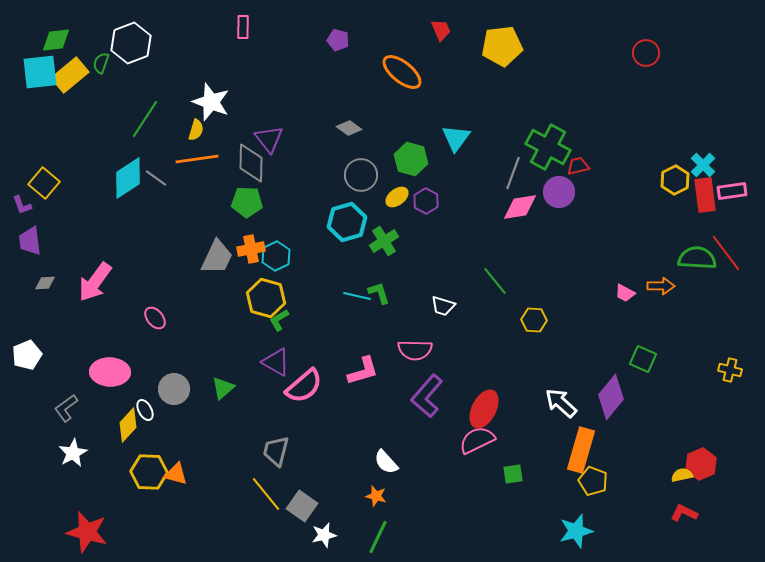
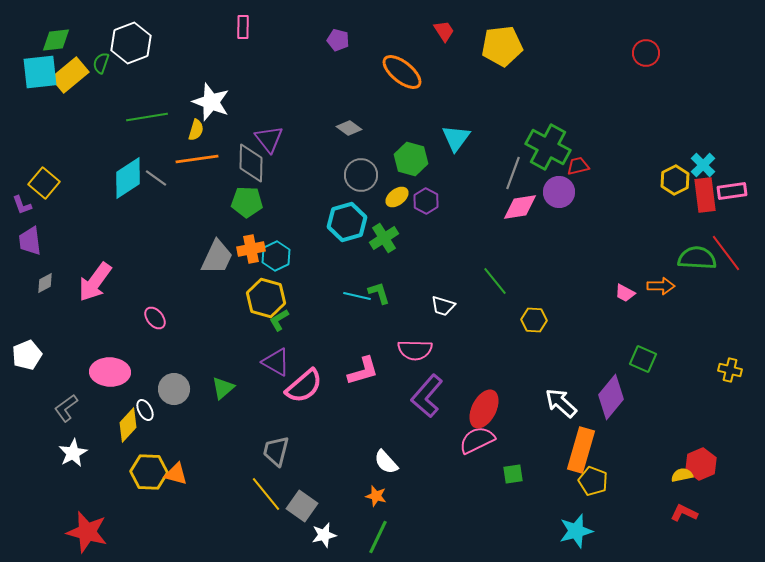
red trapezoid at (441, 30): moved 3 px right, 1 px down; rotated 10 degrees counterclockwise
green line at (145, 119): moved 2 px right, 2 px up; rotated 48 degrees clockwise
green cross at (384, 241): moved 3 px up
gray diamond at (45, 283): rotated 25 degrees counterclockwise
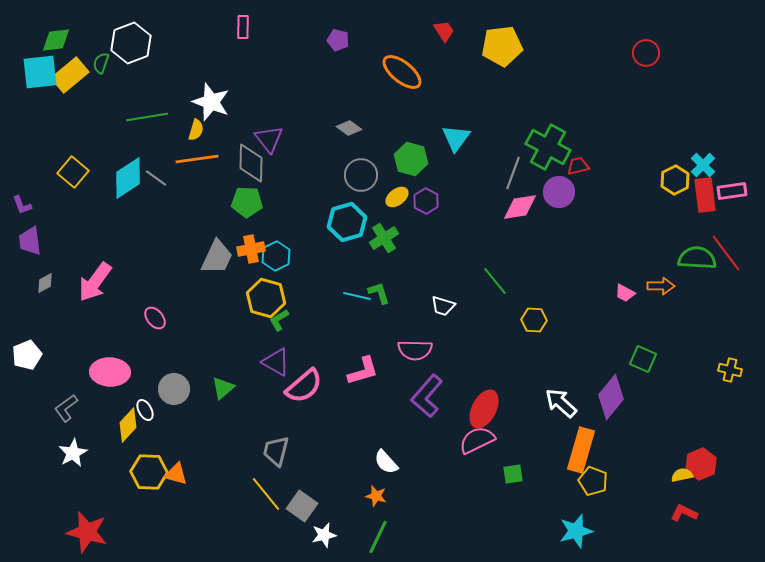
yellow square at (44, 183): moved 29 px right, 11 px up
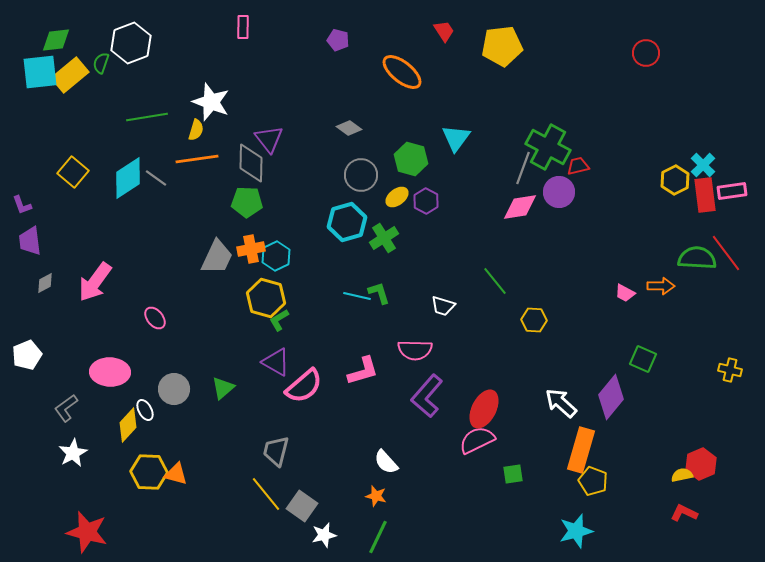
gray line at (513, 173): moved 10 px right, 5 px up
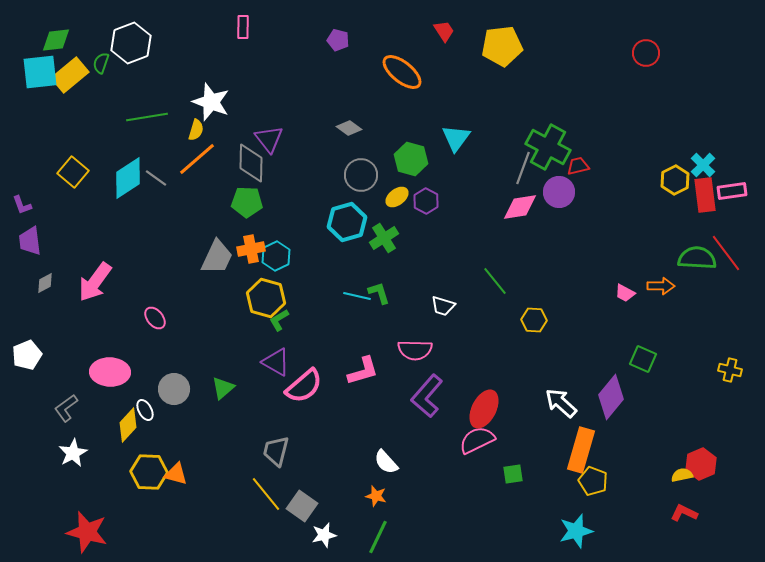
orange line at (197, 159): rotated 33 degrees counterclockwise
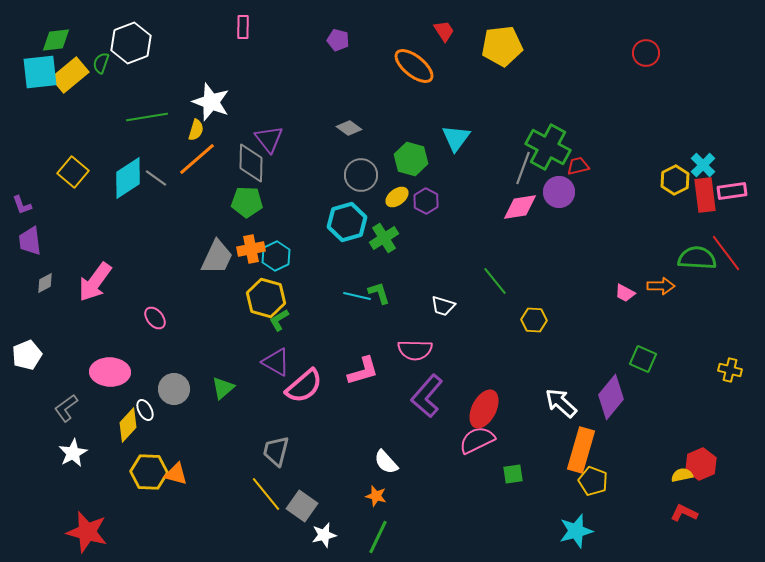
orange ellipse at (402, 72): moved 12 px right, 6 px up
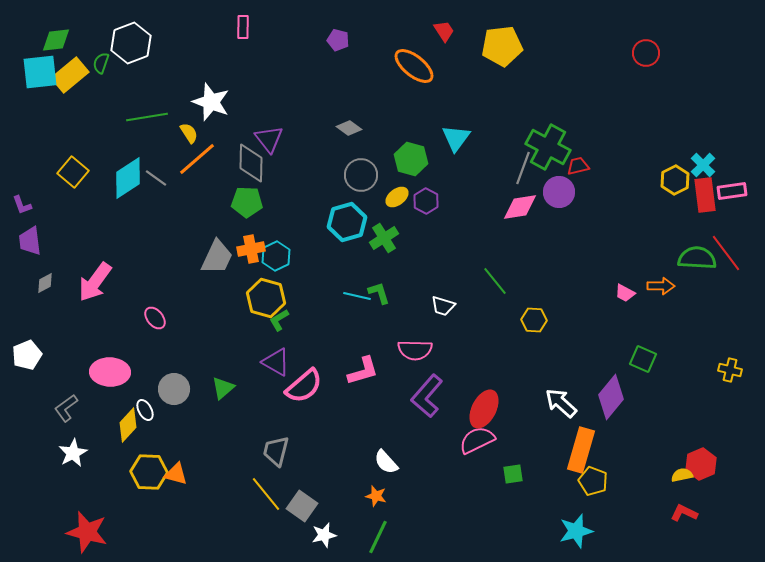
yellow semicircle at (196, 130): moved 7 px left, 3 px down; rotated 50 degrees counterclockwise
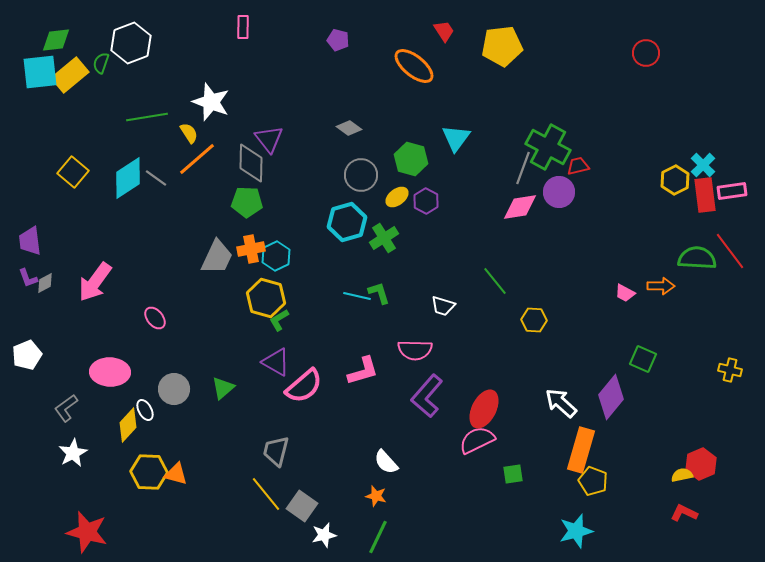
purple L-shape at (22, 205): moved 6 px right, 73 px down
red line at (726, 253): moved 4 px right, 2 px up
